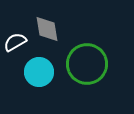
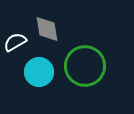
green circle: moved 2 px left, 2 px down
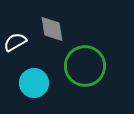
gray diamond: moved 5 px right
cyan circle: moved 5 px left, 11 px down
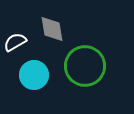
cyan circle: moved 8 px up
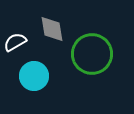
green circle: moved 7 px right, 12 px up
cyan circle: moved 1 px down
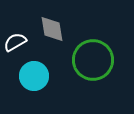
green circle: moved 1 px right, 6 px down
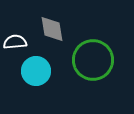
white semicircle: rotated 25 degrees clockwise
cyan circle: moved 2 px right, 5 px up
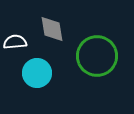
green circle: moved 4 px right, 4 px up
cyan circle: moved 1 px right, 2 px down
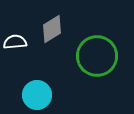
gray diamond: rotated 68 degrees clockwise
cyan circle: moved 22 px down
